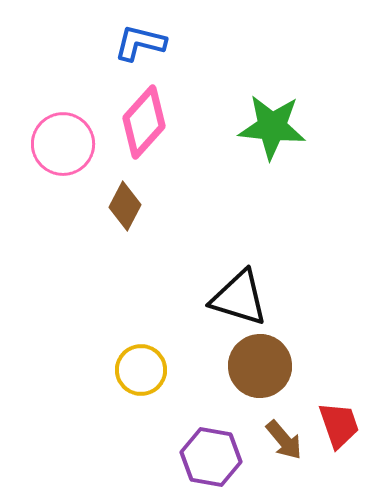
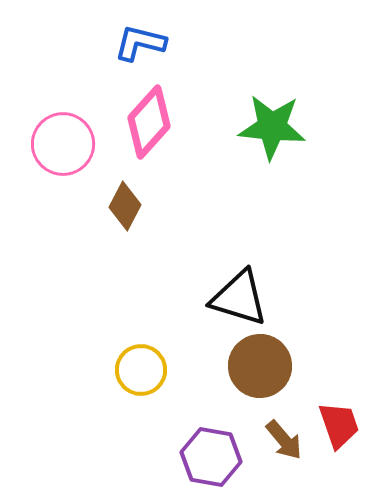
pink diamond: moved 5 px right
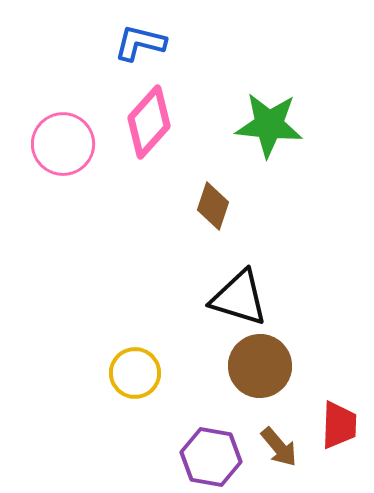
green star: moved 3 px left, 2 px up
brown diamond: moved 88 px right; rotated 9 degrees counterclockwise
yellow circle: moved 6 px left, 3 px down
red trapezoid: rotated 21 degrees clockwise
brown arrow: moved 5 px left, 7 px down
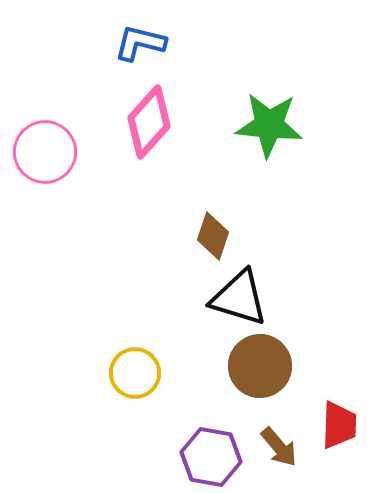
pink circle: moved 18 px left, 8 px down
brown diamond: moved 30 px down
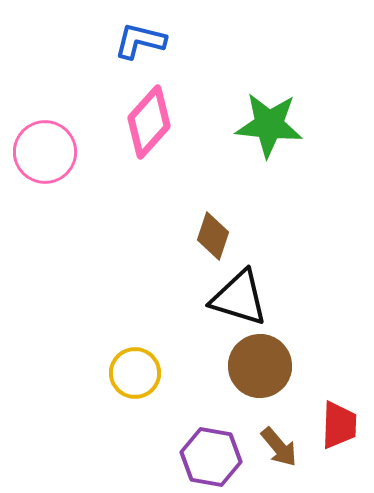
blue L-shape: moved 2 px up
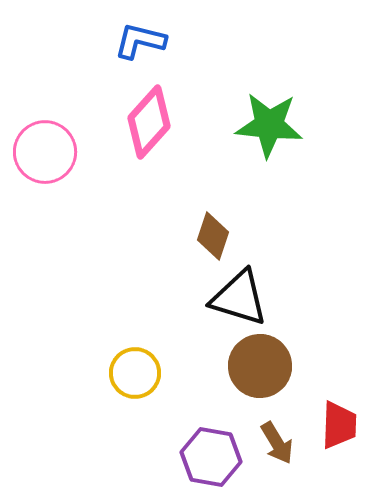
brown arrow: moved 2 px left, 4 px up; rotated 9 degrees clockwise
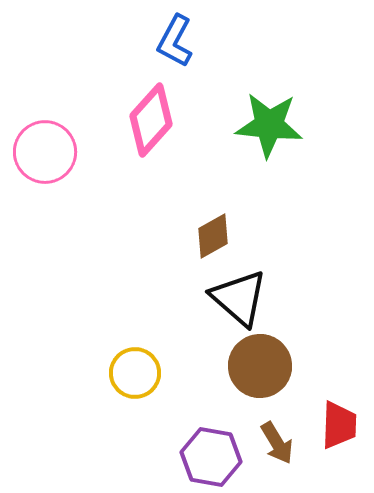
blue L-shape: moved 35 px right; rotated 76 degrees counterclockwise
pink diamond: moved 2 px right, 2 px up
brown diamond: rotated 42 degrees clockwise
black triangle: rotated 24 degrees clockwise
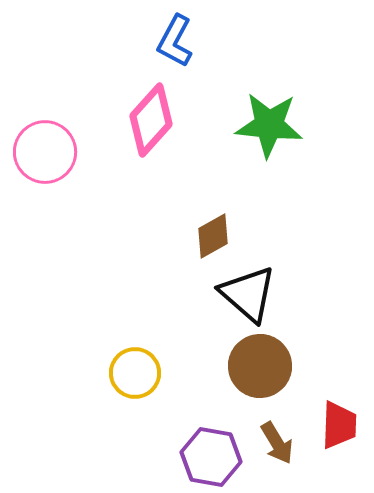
black triangle: moved 9 px right, 4 px up
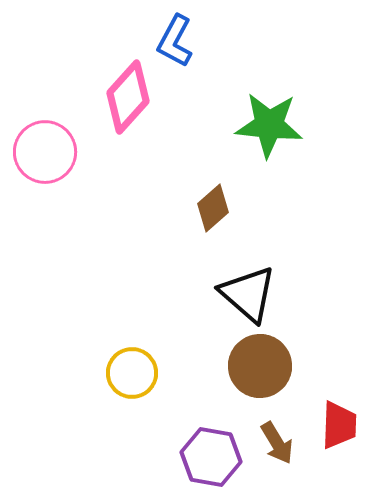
pink diamond: moved 23 px left, 23 px up
brown diamond: moved 28 px up; rotated 12 degrees counterclockwise
yellow circle: moved 3 px left
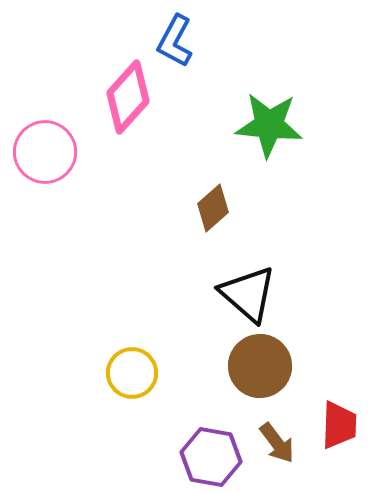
brown arrow: rotated 6 degrees counterclockwise
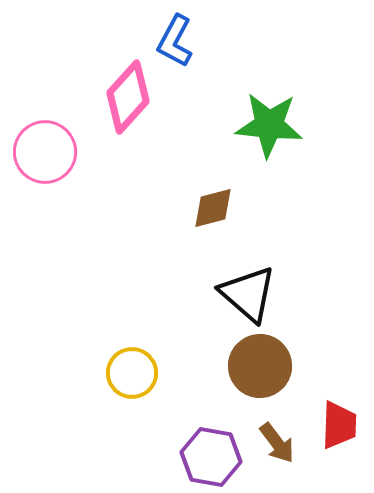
brown diamond: rotated 27 degrees clockwise
